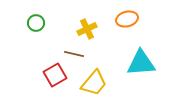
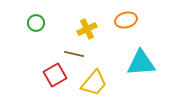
orange ellipse: moved 1 px left, 1 px down
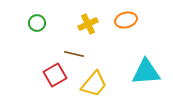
green circle: moved 1 px right
yellow cross: moved 1 px right, 5 px up
cyan triangle: moved 5 px right, 9 px down
yellow trapezoid: moved 1 px down
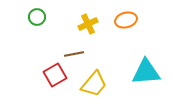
green circle: moved 6 px up
brown line: rotated 24 degrees counterclockwise
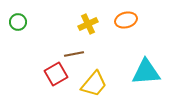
green circle: moved 19 px left, 5 px down
red square: moved 1 px right, 1 px up
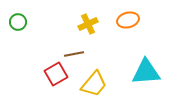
orange ellipse: moved 2 px right
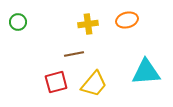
orange ellipse: moved 1 px left
yellow cross: rotated 18 degrees clockwise
red square: moved 8 px down; rotated 15 degrees clockwise
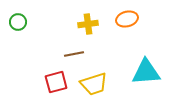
orange ellipse: moved 1 px up
yellow trapezoid: rotated 32 degrees clockwise
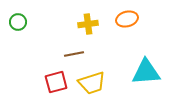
yellow trapezoid: moved 2 px left, 1 px up
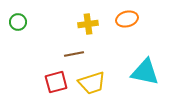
cyan triangle: moved 1 px left; rotated 16 degrees clockwise
